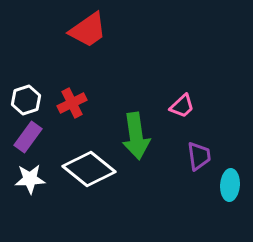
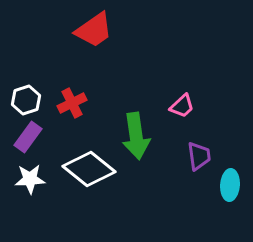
red trapezoid: moved 6 px right
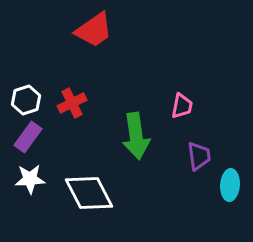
pink trapezoid: rotated 36 degrees counterclockwise
white diamond: moved 24 px down; rotated 24 degrees clockwise
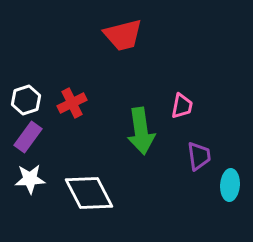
red trapezoid: moved 29 px right, 5 px down; rotated 21 degrees clockwise
green arrow: moved 5 px right, 5 px up
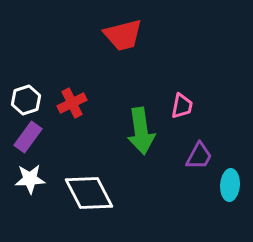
purple trapezoid: rotated 36 degrees clockwise
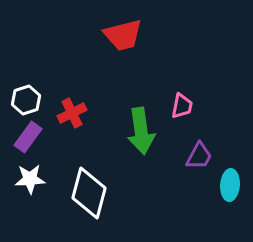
red cross: moved 10 px down
white diamond: rotated 42 degrees clockwise
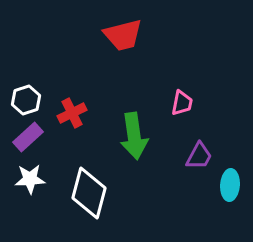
pink trapezoid: moved 3 px up
green arrow: moved 7 px left, 5 px down
purple rectangle: rotated 12 degrees clockwise
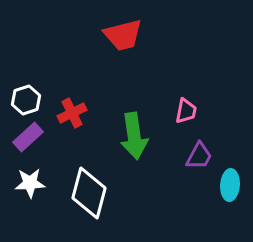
pink trapezoid: moved 4 px right, 8 px down
white star: moved 4 px down
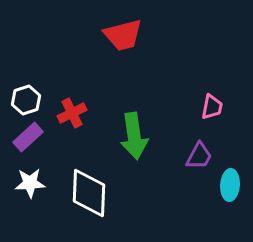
pink trapezoid: moved 26 px right, 4 px up
white diamond: rotated 12 degrees counterclockwise
